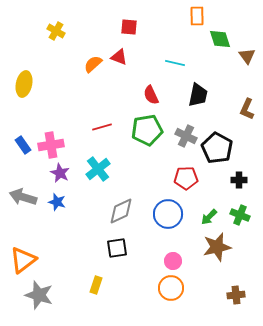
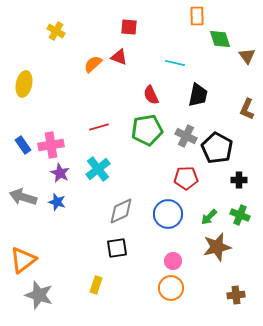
red line: moved 3 px left
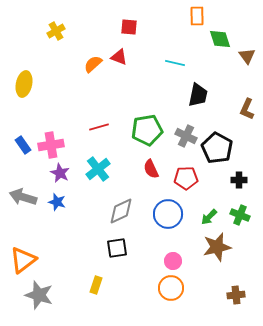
yellow cross: rotated 30 degrees clockwise
red semicircle: moved 74 px down
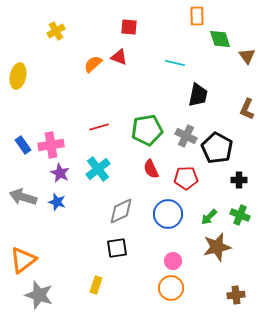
yellow ellipse: moved 6 px left, 8 px up
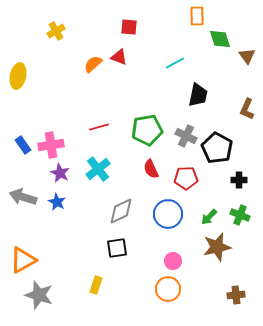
cyan line: rotated 42 degrees counterclockwise
blue star: rotated 12 degrees clockwise
orange triangle: rotated 8 degrees clockwise
orange circle: moved 3 px left, 1 px down
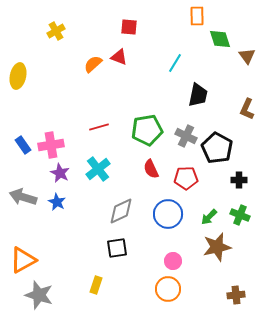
cyan line: rotated 30 degrees counterclockwise
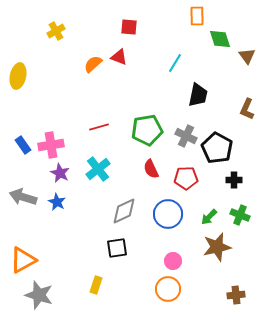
black cross: moved 5 px left
gray diamond: moved 3 px right
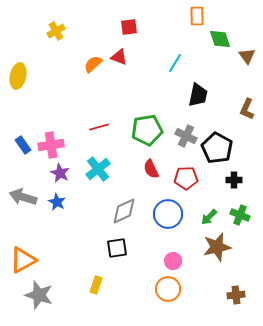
red square: rotated 12 degrees counterclockwise
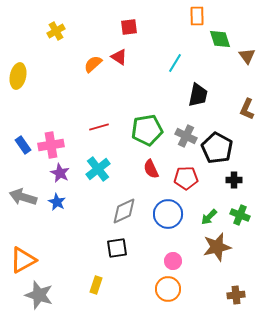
red triangle: rotated 12 degrees clockwise
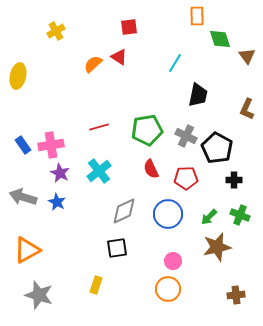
cyan cross: moved 1 px right, 2 px down
orange triangle: moved 4 px right, 10 px up
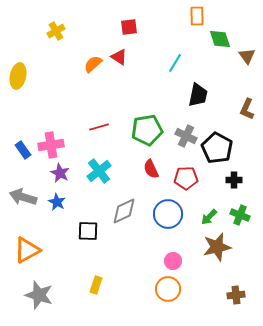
blue rectangle: moved 5 px down
black square: moved 29 px left, 17 px up; rotated 10 degrees clockwise
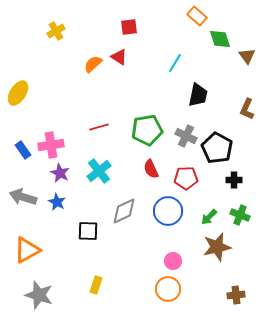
orange rectangle: rotated 48 degrees counterclockwise
yellow ellipse: moved 17 px down; rotated 20 degrees clockwise
blue circle: moved 3 px up
